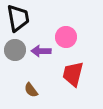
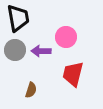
brown semicircle: rotated 126 degrees counterclockwise
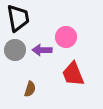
purple arrow: moved 1 px right, 1 px up
red trapezoid: rotated 36 degrees counterclockwise
brown semicircle: moved 1 px left, 1 px up
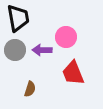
red trapezoid: moved 1 px up
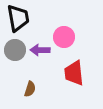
pink circle: moved 2 px left
purple arrow: moved 2 px left
red trapezoid: moved 1 px right; rotated 16 degrees clockwise
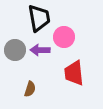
black trapezoid: moved 21 px right
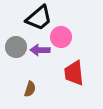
black trapezoid: rotated 60 degrees clockwise
pink circle: moved 3 px left
gray circle: moved 1 px right, 3 px up
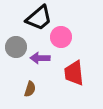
purple arrow: moved 8 px down
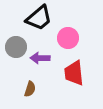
pink circle: moved 7 px right, 1 px down
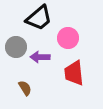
purple arrow: moved 1 px up
brown semicircle: moved 5 px left, 1 px up; rotated 49 degrees counterclockwise
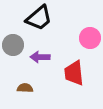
pink circle: moved 22 px right
gray circle: moved 3 px left, 2 px up
brown semicircle: rotated 56 degrees counterclockwise
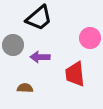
red trapezoid: moved 1 px right, 1 px down
